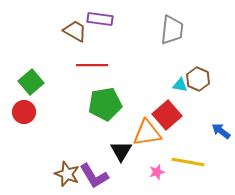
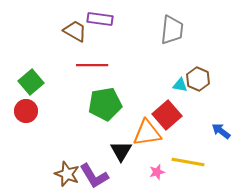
red circle: moved 2 px right, 1 px up
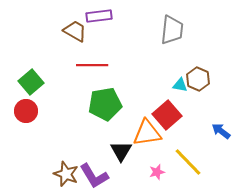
purple rectangle: moved 1 px left, 3 px up; rotated 15 degrees counterclockwise
yellow line: rotated 36 degrees clockwise
brown star: moved 1 px left
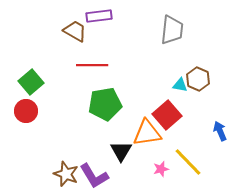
blue arrow: moved 1 px left; rotated 30 degrees clockwise
pink star: moved 4 px right, 3 px up
